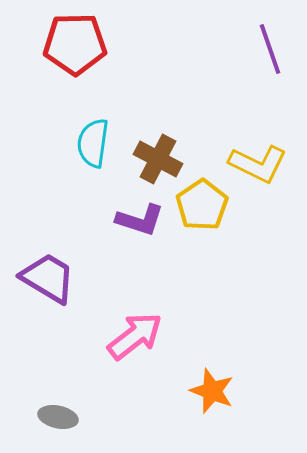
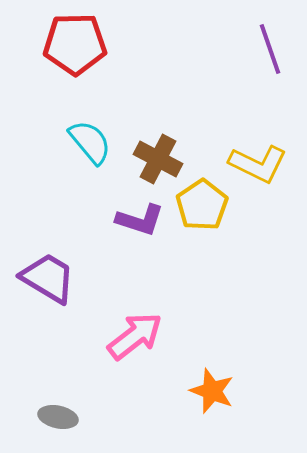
cyan semicircle: moved 3 px left, 1 px up; rotated 132 degrees clockwise
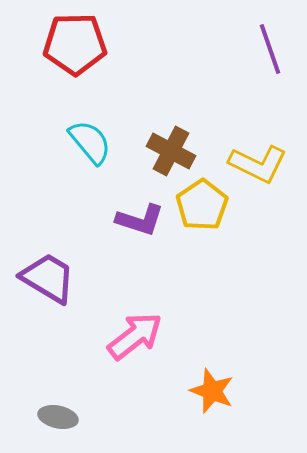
brown cross: moved 13 px right, 8 px up
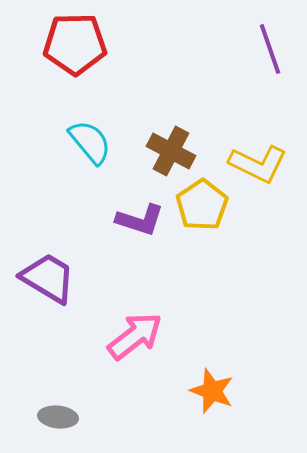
gray ellipse: rotated 6 degrees counterclockwise
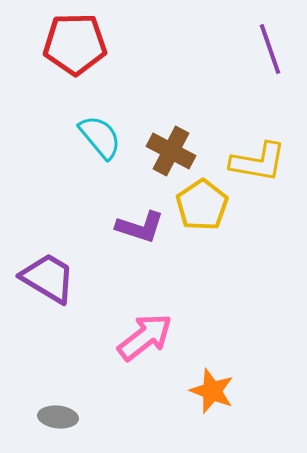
cyan semicircle: moved 10 px right, 5 px up
yellow L-shape: moved 2 px up; rotated 16 degrees counterclockwise
purple L-shape: moved 7 px down
pink arrow: moved 10 px right, 1 px down
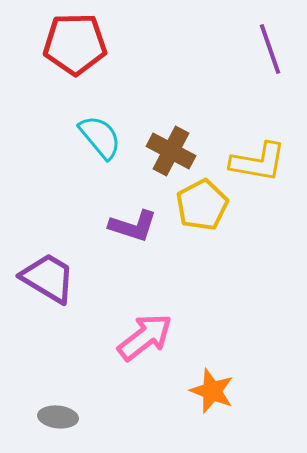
yellow pentagon: rotated 6 degrees clockwise
purple L-shape: moved 7 px left, 1 px up
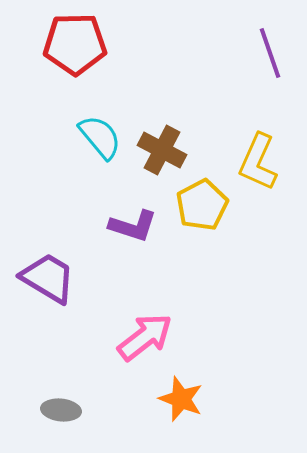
purple line: moved 4 px down
brown cross: moved 9 px left, 1 px up
yellow L-shape: rotated 104 degrees clockwise
orange star: moved 31 px left, 8 px down
gray ellipse: moved 3 px right, 7 px up
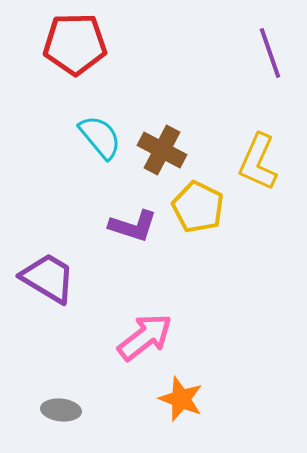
yellow pentagon: moved 4 px left, 2 px down; rotated 18 degrees counterclockwise
